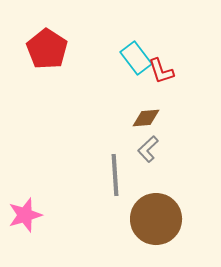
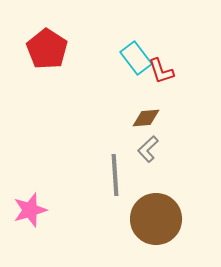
pink star: moved 5 px right, 5 px up
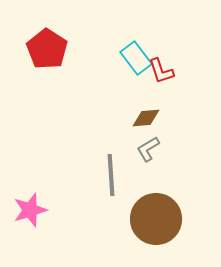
gray L-shape: rotated 12 degrees clockwise
gray line: moved 4 px left
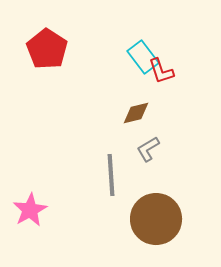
cyan rectangle: moved 7 px right, 1 px up
brown diamond: moved 10 px left, 5 px up; rotated 8 degrees counterclockwise
pink star: rotated 12 degrees counterclockwise
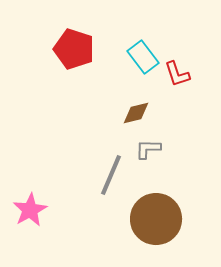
red pentagon: moved 27 px right; rotated 15 degrees counterclockwise
red L-shape: moved 16 px right, 3 px down
gray L-shape: rotated 32 degrees clockwise
gray line: rotated 27 degrees clockwise
